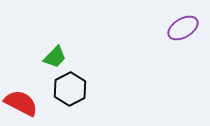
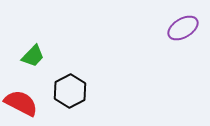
green trapezoid: moved 22 px left, 1 px up
black hexagon: moved 2 px down
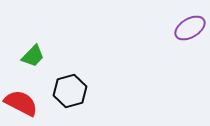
purple ellipse: moved 7 px right
black hexagon: rotated 12 degrees clockwise
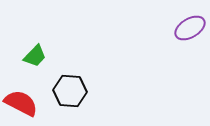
green trapezoid: moved 2 px right
black hexagon: rotated 20 degrees clockwise
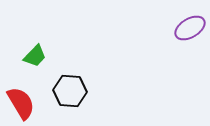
red semicircle: rotated 32 degrees clockwise
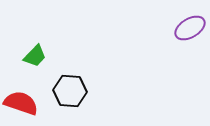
red semicircle: rotated 40 degrees counterclockwise
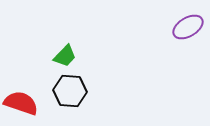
purple ellipse: moved 2 px left, 1 px up
green trapezoid: moved 30 px right
